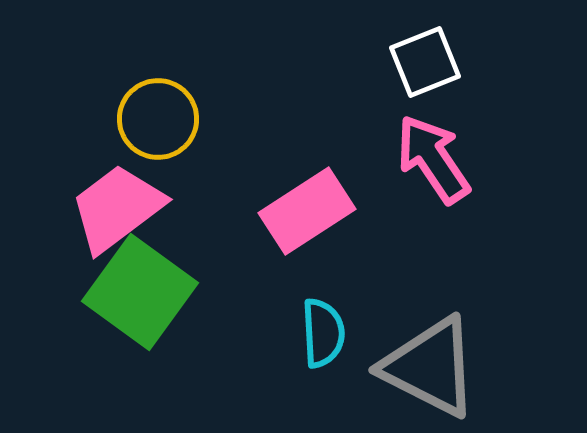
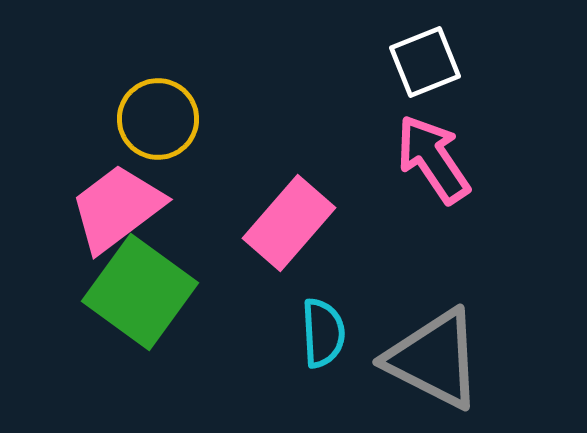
pink rectangle: moved 18 px left, 12 px down; rotated 16 degrees counterclockwise
gray triangle: moved 4 px right, 8 px up
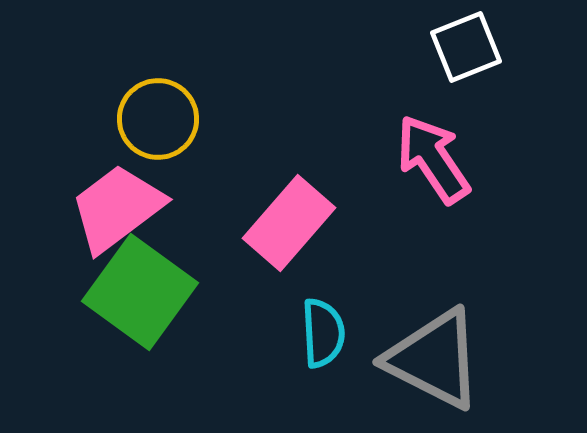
white square: moved 41 px right, 15 px up
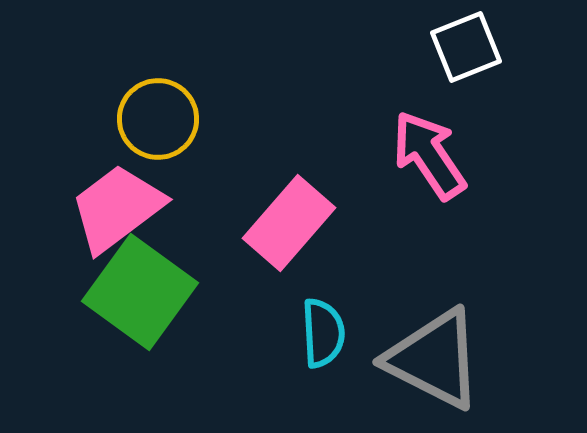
pink arrow: moved 4 px left, 4 px up
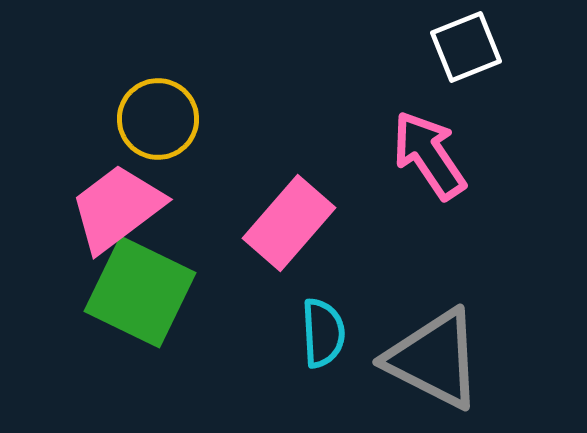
green square: rotated 10 degrees counterclockwise
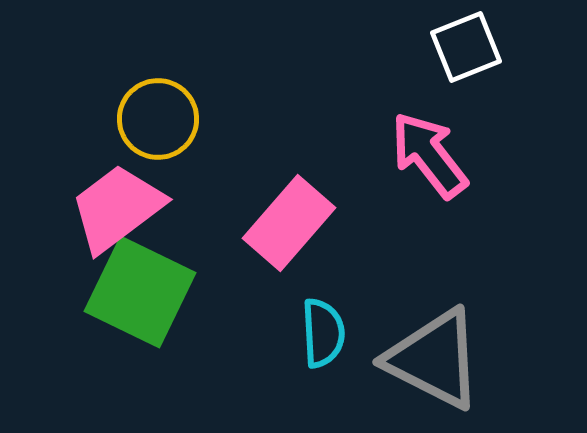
pink arrow: rotated 4 degrees counterclockwise
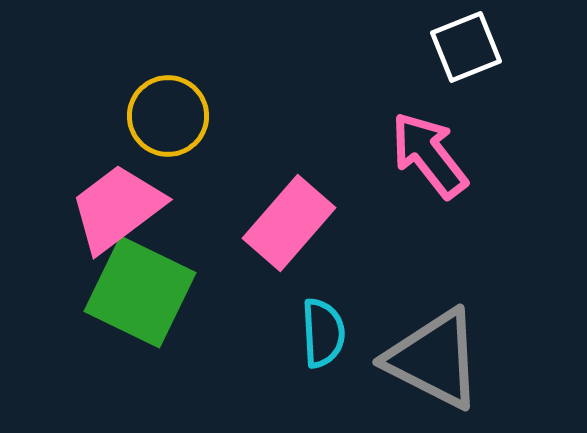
yellow circle: moved 10 px right, 3 px up
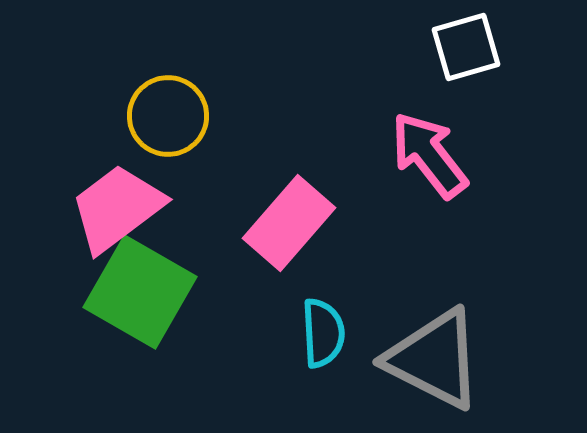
white square: rotated 6 degrees clockwise
green square: rotated 4 degrees clockwise
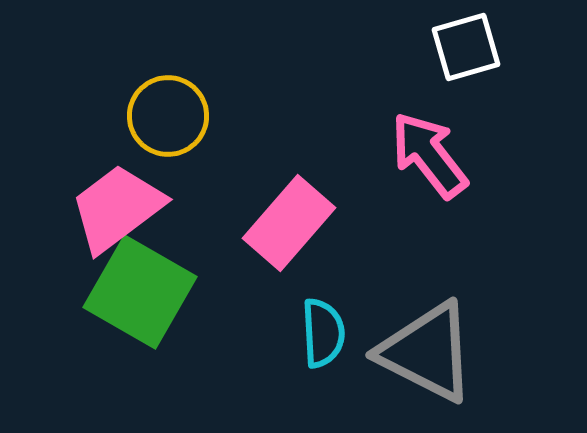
gray triangle: moved 7 px left, 7 px up
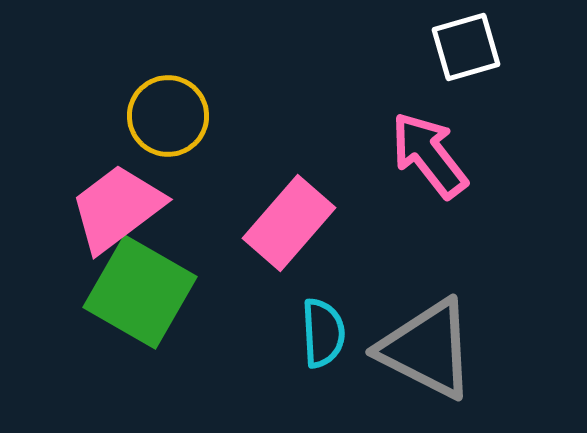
gray triangle: moved 3 px up
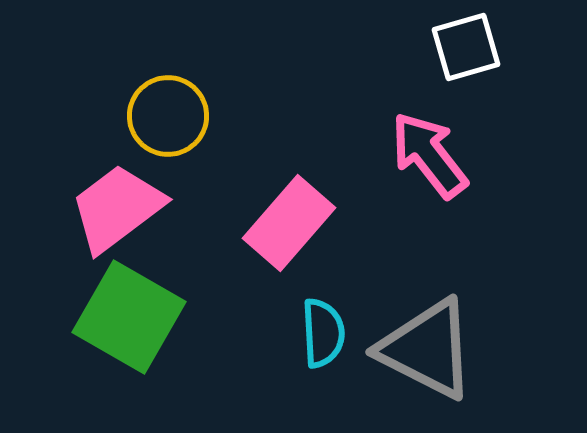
green square: moved 11 px left, 25 px down
